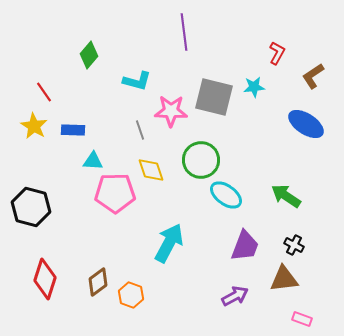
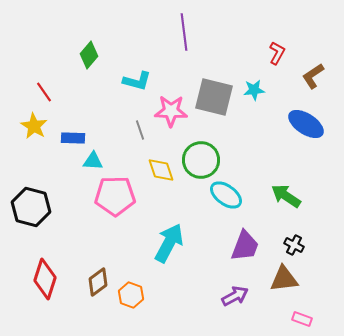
cyan star: moved 3 px down
blue rectangle: moved 8 px down
yellow diamond: moved 10 px right
pink pentagon: moved 3 px down
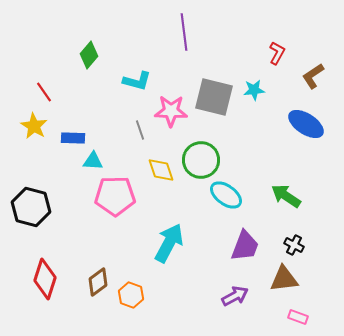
pink rectangle: moved 4 px left, 2 px up
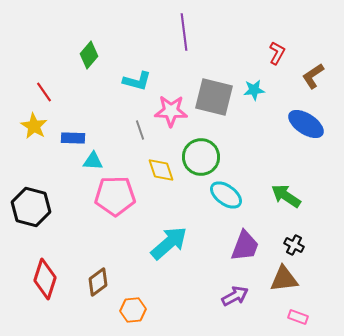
green circle: moved 3 px up
cyan arrow: rotated 21 degrees clockwise
orange hexagon: moved 2 px right, 15 px down; rotated 25 degrees counterclockwise
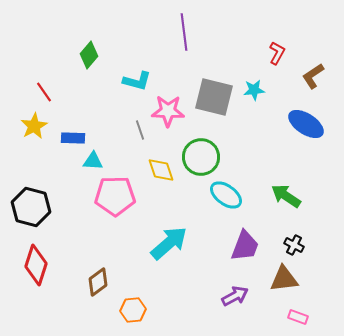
pink star: moved 3 px left
yellow star: rotated 12 degrees clockwise
red diamond: moved 9 px left, 14 px up
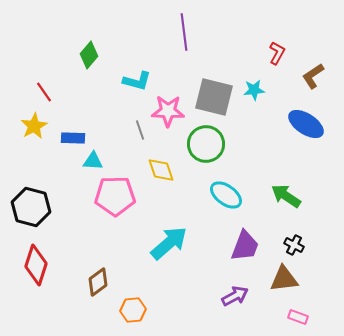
green circle: moved 5 px right, 13 px up
